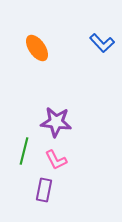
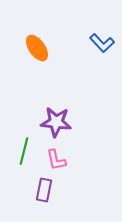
pink L-shape: rotated 15 degrees clockwise
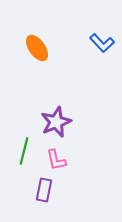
purple star: rotated 28 degrees counterclockwise
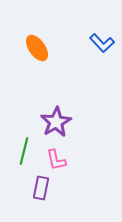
purple star: rotated 8 degrees counterclockwise
purple rectangle: moved 3 px left, 2 px up
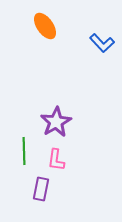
orange ellipse: moved 8 px right, 22 px up
green line: rotated 16 degrees counterclockwise
pink L-shape: rotated 20 degrees clockwise
purple rectangle: moved 1 px down
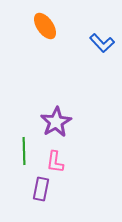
pink L-shape: moved 1 px left, 2 px down
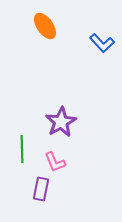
purple star: moved 5 px right
green line: moved 2 px left, 2 px up
pink L-shape: rotated 30 degrees counterclockwise
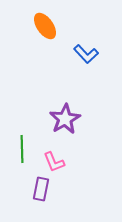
blue L-shape: moved 16 px left, 11 px down
purple star: moved 4 px right, 3 px up
pink L-shape: moved 1 px left
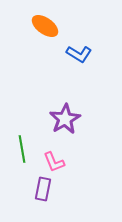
orange ellipse: rotated 20 degrees counterclockwise
blue L-shape: moved 7 px left; rotated 15 degrees counterclockwise
green line: rotated 8 degrees counterclockwise
purple rectangle: moved 2 px right
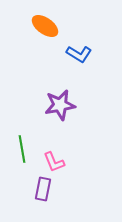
purple star: moved 5 px left, 14 px up; rotated 20 degrees clockwise
